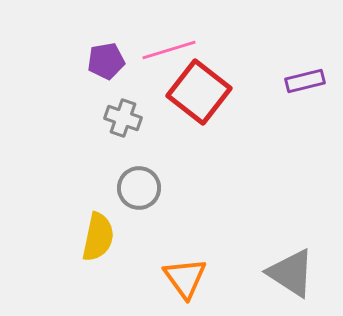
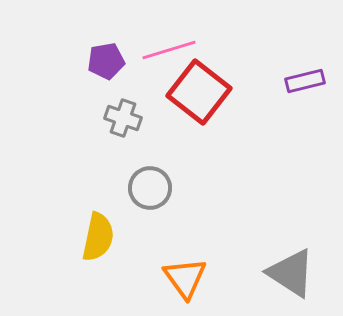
gray circle: moved 11 px right
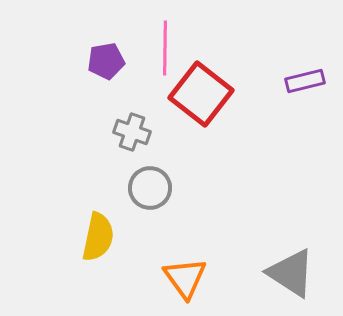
pink line: moved 4 px left, 2 px up; rotated 72 degrees counterclockwise
red square: moved 2 px right, 2 px down
gray cross: moved 9 px right, 14 px down
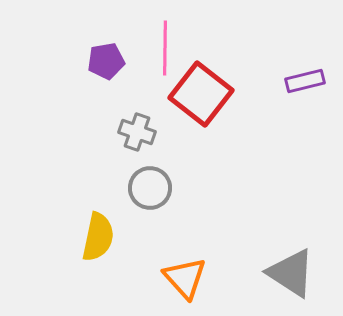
gray cross: moved 5 px right
orange triangle: rotated 6 degrees counterclockwise
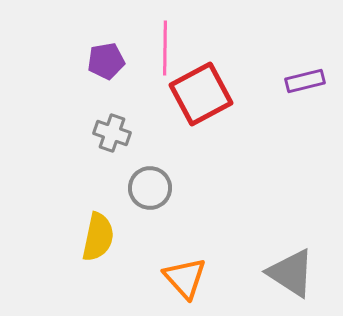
red square: rotated 24 degrees clockwise
gray cross: moved 25 px left, 1 px down
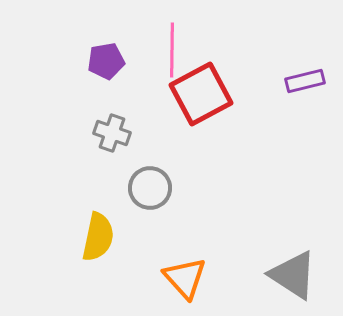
pink line: moved 7 px right, 2 px down
gray triangle: moved 2 px right, 2 px down
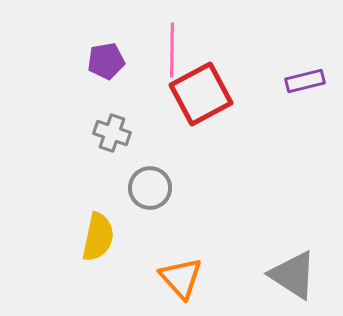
orange triangle: moved 4 px left
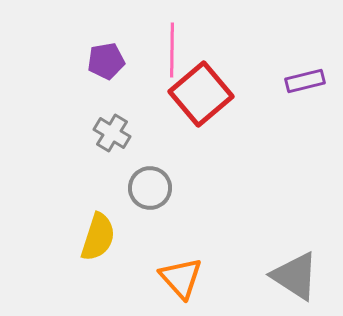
red square: rotated 12 degrees counterclockwise
gray cross: rotated 12 degrees clockwise
yellow semicircle: rotated 6 degrees clockwise
gray triangle: moved 2 px right, 1 px down
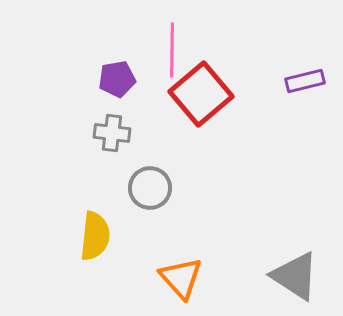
purple pentagon: moved 11 px right, 18 px down
gray cross: rotated 24 degrees counterclockwise
yellow semicircle: moved 3 px left, 1 px up; rotated 12 degrees counterclockwise
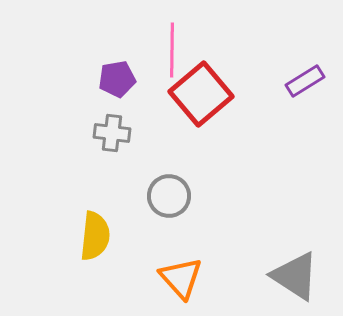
purple rectangle: rotated 18 degrees counterclockwise
gray circle: moved 19 px right, 8 px down
